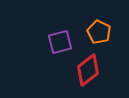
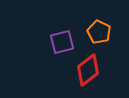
purple square: moved 2 px right
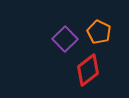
purple square: moved 3 px right, 3 px up; rotated 30 degrees counterclockwise
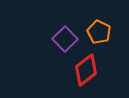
red diamond: moved 2 px left
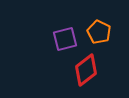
purple square: rotated 30 degrees clockwise
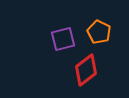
purple square: moved 2 px left
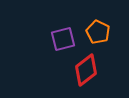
orange pentagon: moved 1 px left
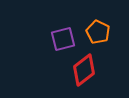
red diamond: moved 2 px left
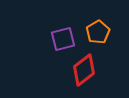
orange pentagon: rotated 15 degrees clockwise
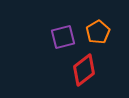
purple square: moved 2 px up
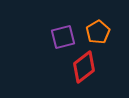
red diamond: moved 3 px up
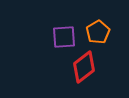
purple square: moved 1 px right; rotated 10 degrees clockwise
